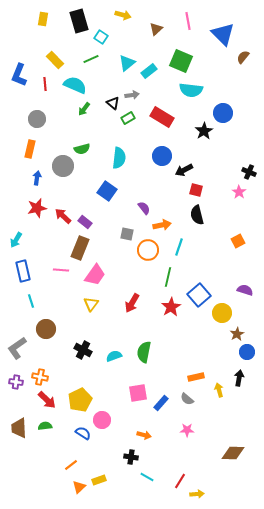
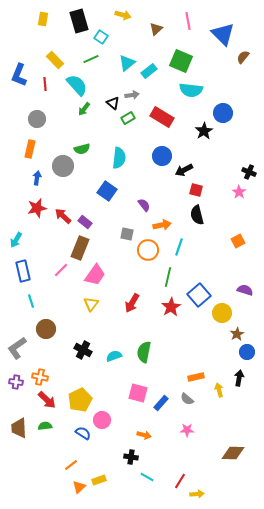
cyan semicircle at (75, 85): moved 2 px right; rotated 25 degrees clockwise
purple semicircle at (144, 208): moved 3 px up
pink line at (61, 270): rotated 49 degrees counterclockwise
pink square at (138, 393): rotated 24 degrees clockwise
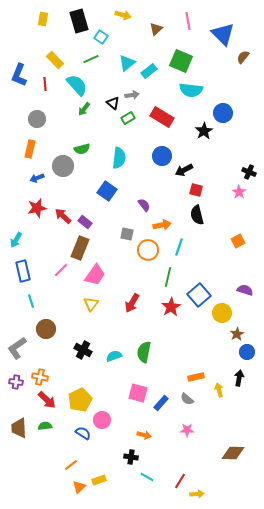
blue arrow at (37, 178): rotated 120 degrees counterclockwise
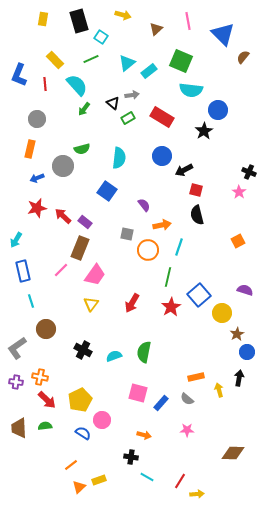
blue circle at (223, 113): moved 5 px left, 3 px up
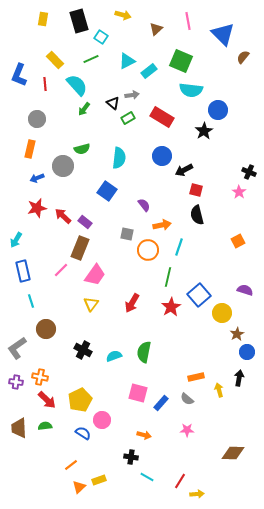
cyan triangle at (127, 63): moved 2 px up; rotated 12 degrees clockwise
